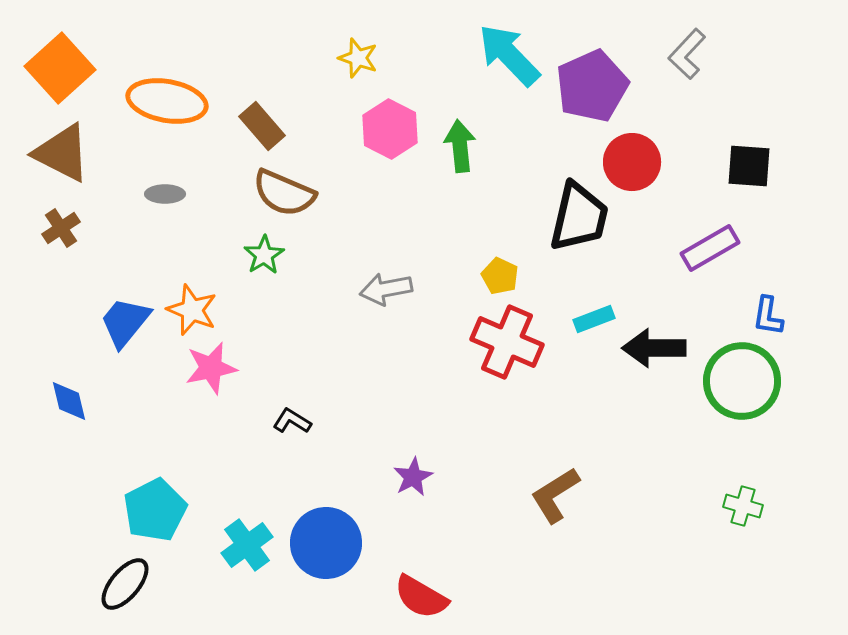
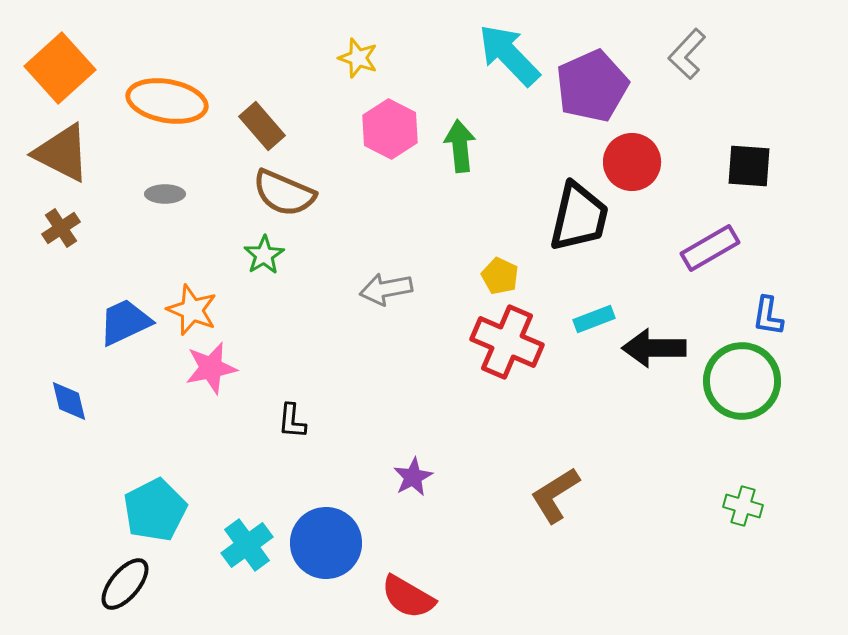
blue trapezoid: rotated 26 degrees clockwise
black L-shape: rotated 117 degrees counterclockwise
red semicircle: moved 13 px left
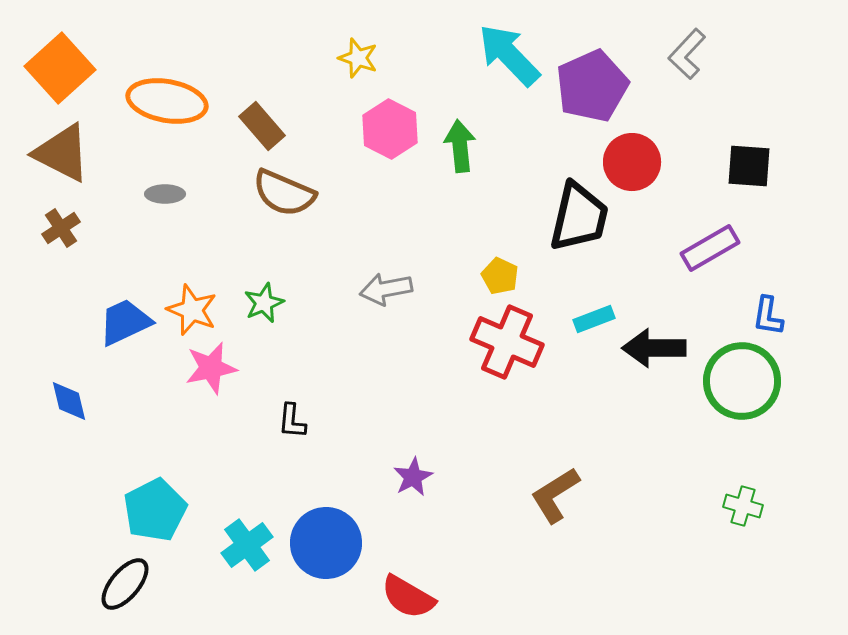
green star: moved 48 px down; rotated 9 degrees clockwise
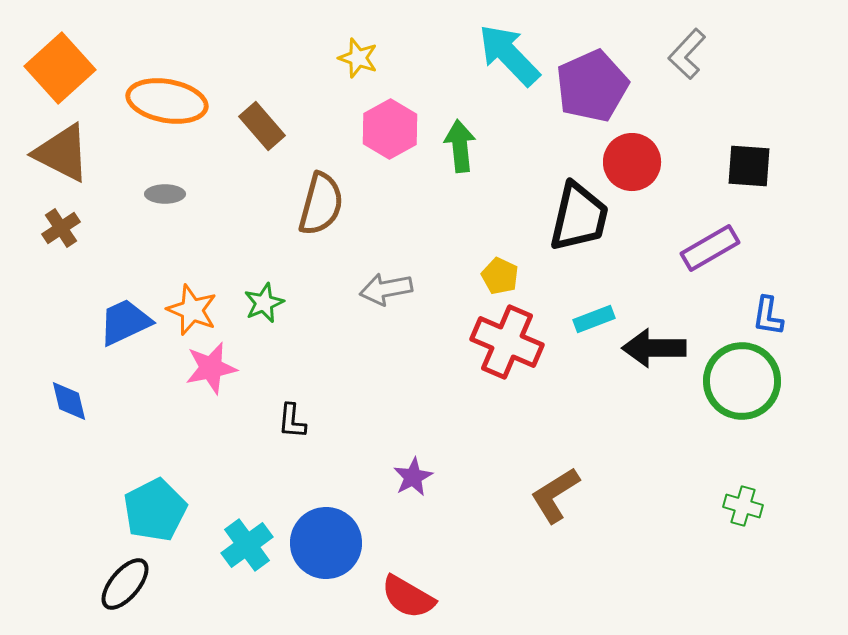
pink hexagon: rotated 4 degrees clockwise
brown semicircle: moved 37 px right, 11 px down; rotated 98 degrees counterclockwise
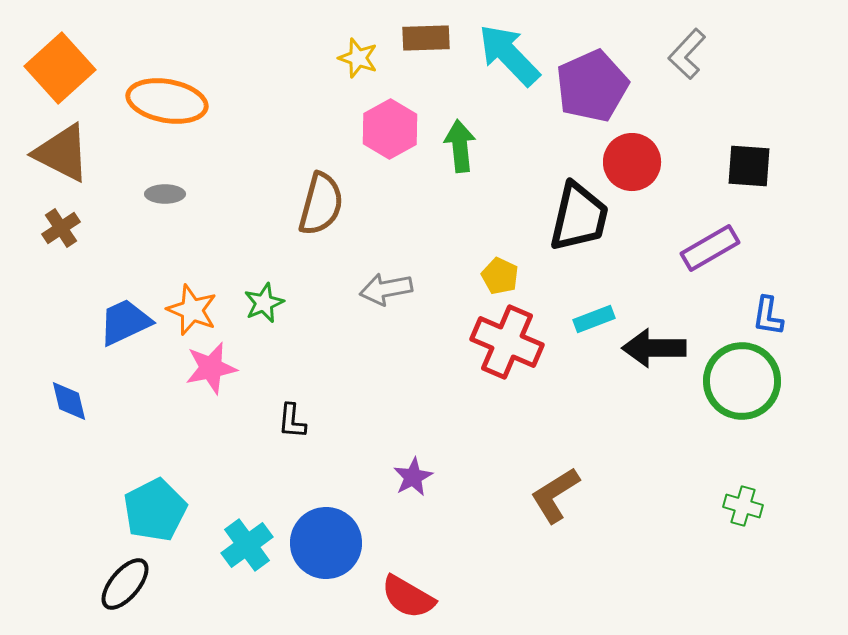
brown rectangle: moved 164 px right, 88 px up; rotated 51 degrees counterclockwise
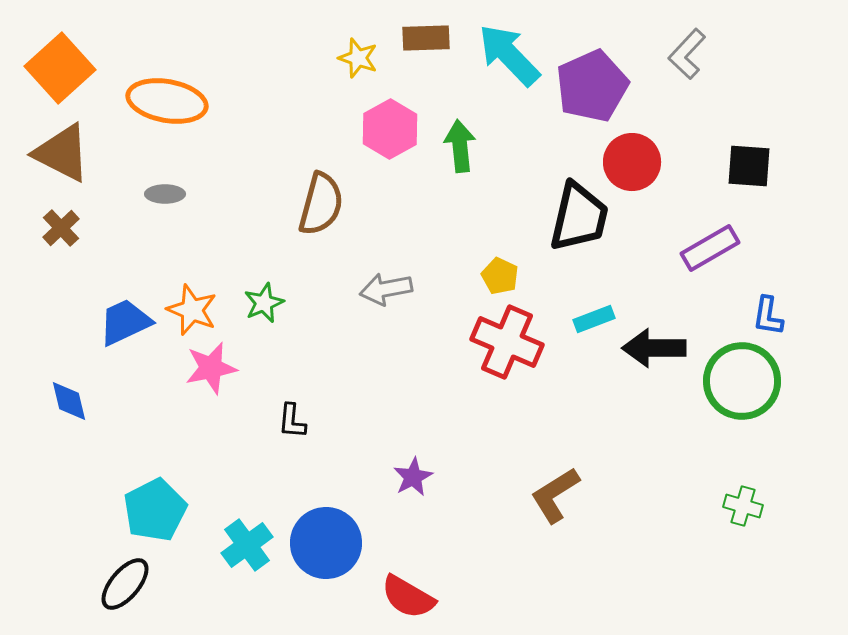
brown cross: rotated 9 degrees counterclockwise
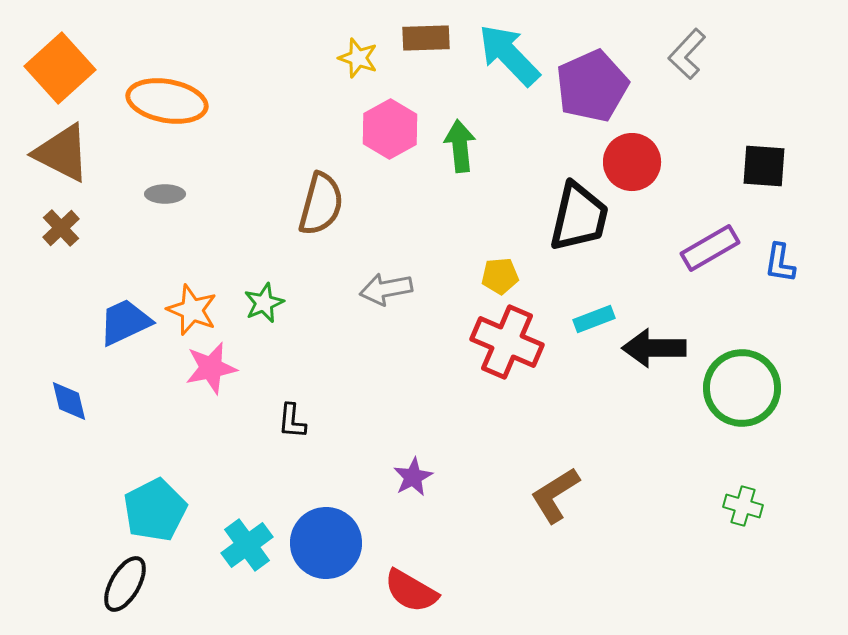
black square: moved 15 px right
yellow pentagon: rotated 30 degrees counterclockwise
blue L-shape: moved 12 px right, 53 px up
green circle: moved 7 px down
black ellipse: rotated 10 degrees counterclockwise
red semicircle: moved 3 px right, 6 px up
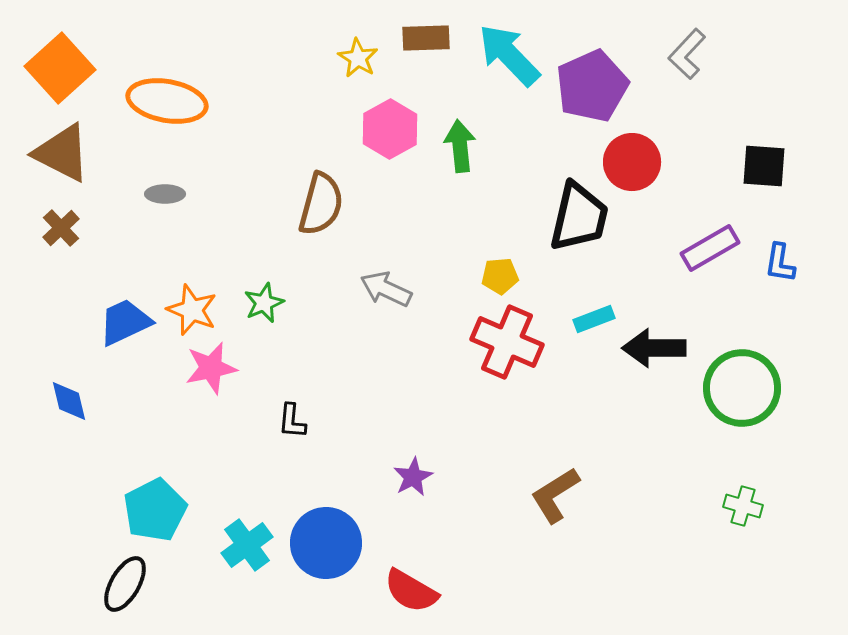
yellow star: rotated 12 degrees clockwise
gray arrow: rotated 36 degrees clockwise
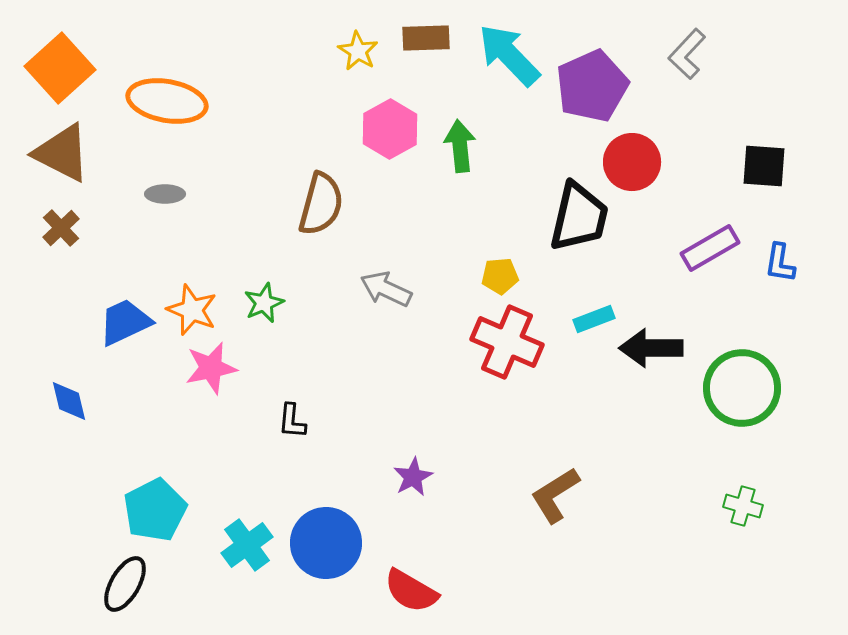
yellow star: moved 7 px up
black arrow: moved 3 px left
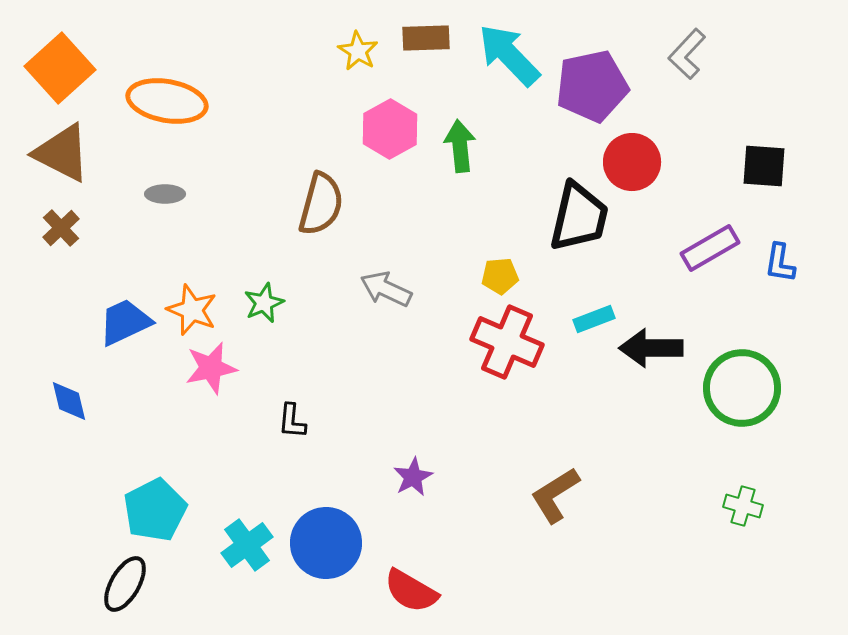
purple pentagon: rotated 12 degrees clockwise
